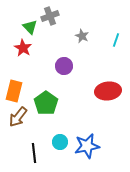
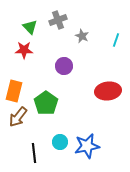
gray cross: moved 8 px right, 4 px down
red star: moved 1 px right, 2 px down; rotated 30 degrees counterclockwise
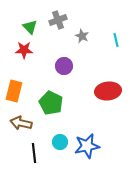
cyan line: rotated 32 degrees counterclockwise
green pentagon: moved 5 px right; rotated 10 degrees counterclockwise
brown arrow: moved 3 px right, 6 px down; rotated 65 degrees clockwise
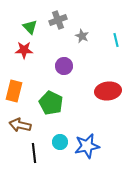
brown arrow: moved 1 px left, 2 px down
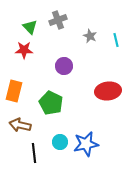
gray star: moved 8 px right
blue star: moved 1 px left, 2 px up
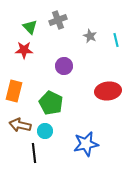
cyan circle: moved 15 px left, 11 px up
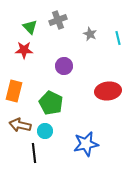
gray star: moved 2 px up
cyan line: moved 2 px right, 2 px up
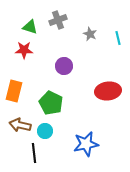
green triangle: rotated 28 degrees counterclockwise
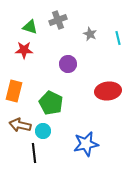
purple circle: moved 4 px right, 2 px up
cyan circle: moved 2 px left
